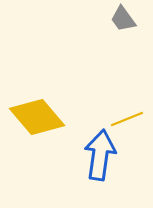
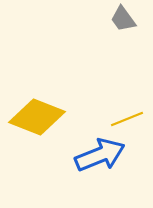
yellow diamond: rotated 28 degrees counterclockwise
blue arrow: rotated 60 degrees clockwise
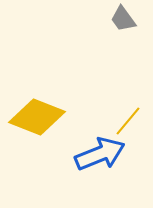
yellow line: moved 1 px right, 2 px down; rotated 28 degrees counterclockwise
blue arrow: moved 1 px up
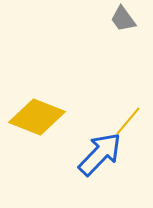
blue arrow: rotated 24 degrees counterclockwise
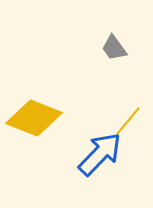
gray trapezoid: moved 9 px left, 29 px down
yellow diamond: moved 3 px left, 1 px down
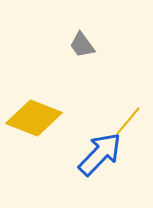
gray trapezoid: moved 32 px left, 3 px up
